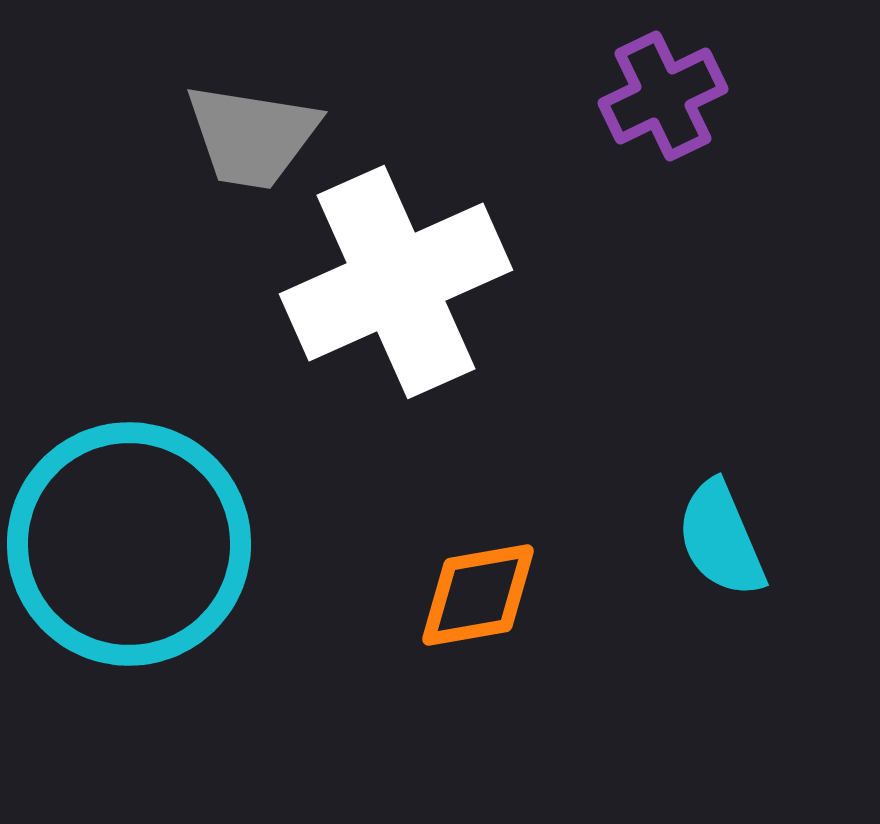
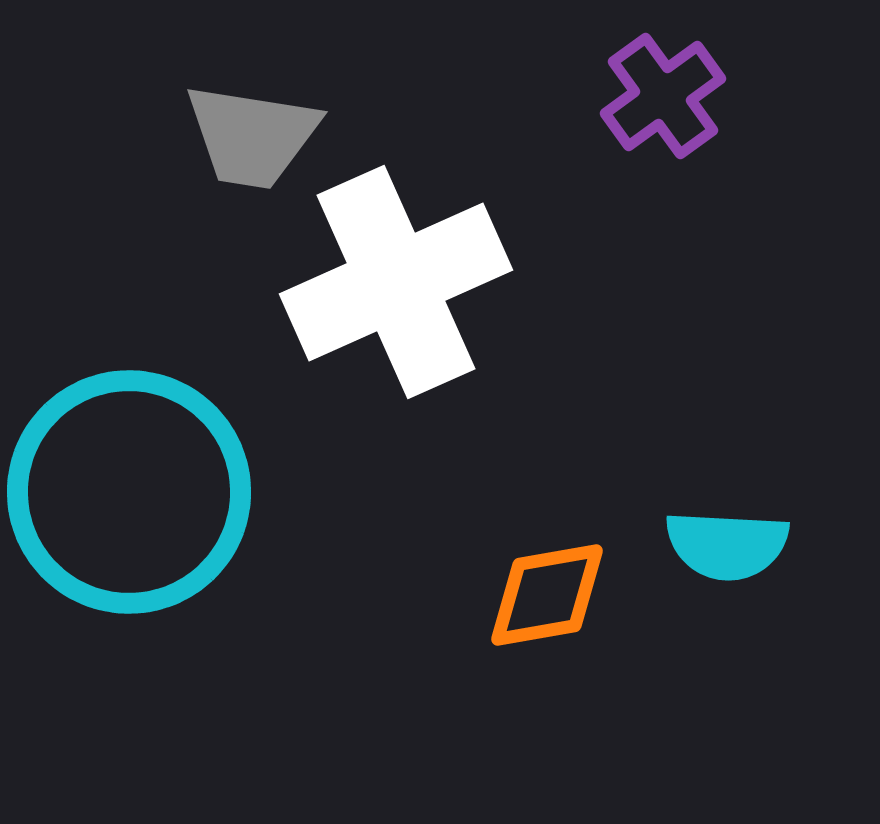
purple cross: rotated 10 degrees counterclockwise
cyan semicircle: moved 6 px right, 6 px down; rotated 64 degrees counterclockwise
cyan circle: moved 52 px up
orange diamond: moved 69 px right
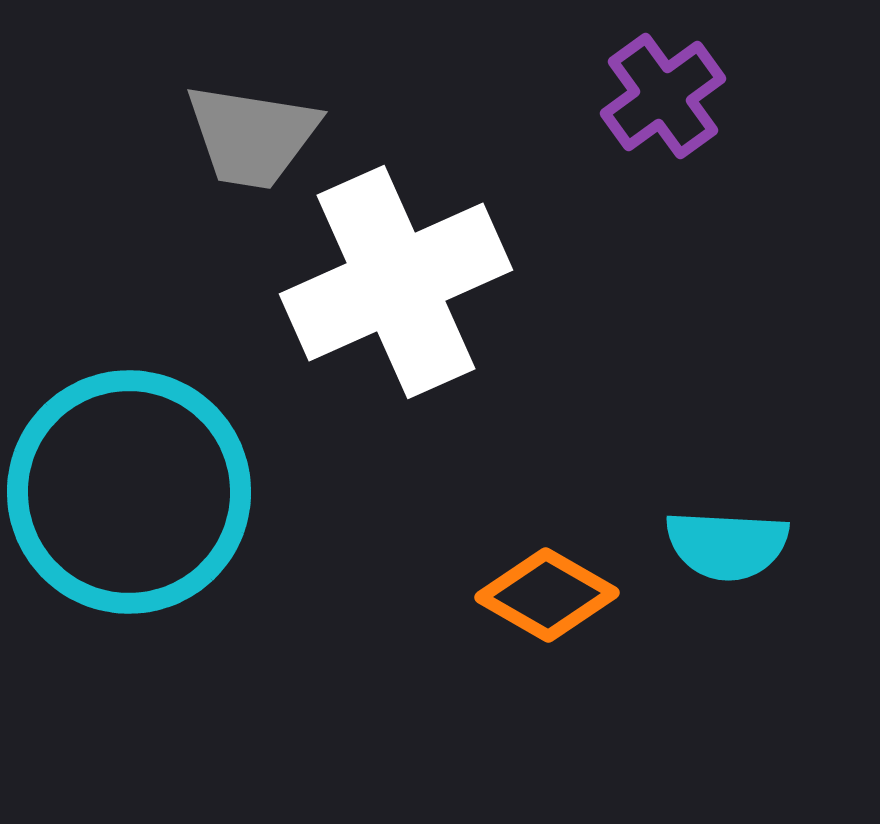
orange diamond: rotated 40 degrees clockwise
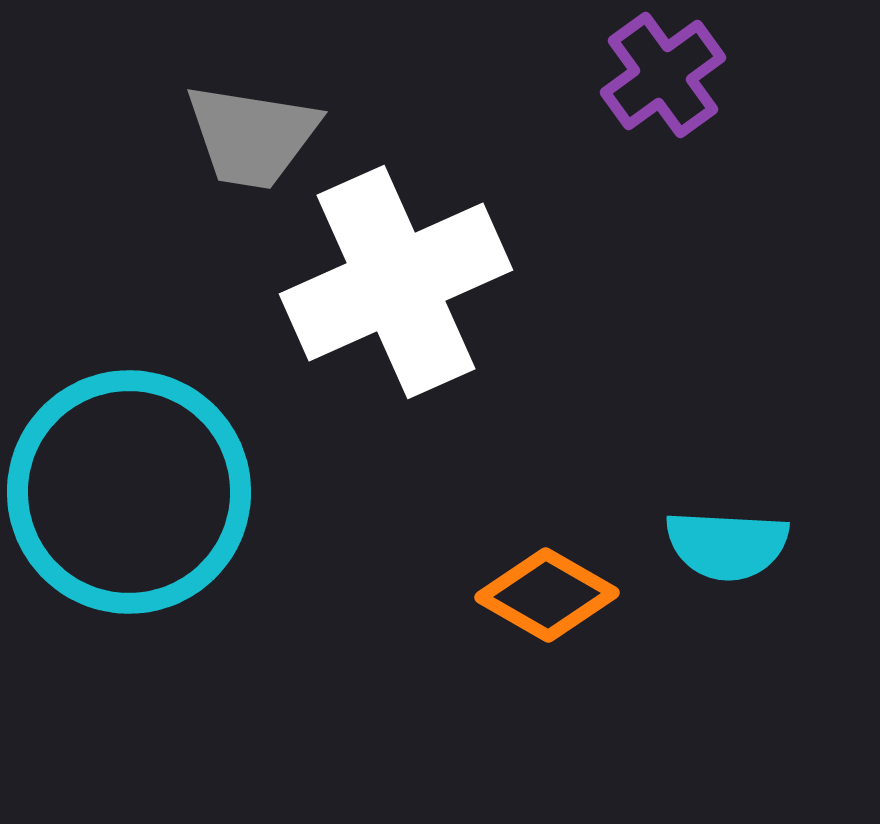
purple cross: moved 21 px up
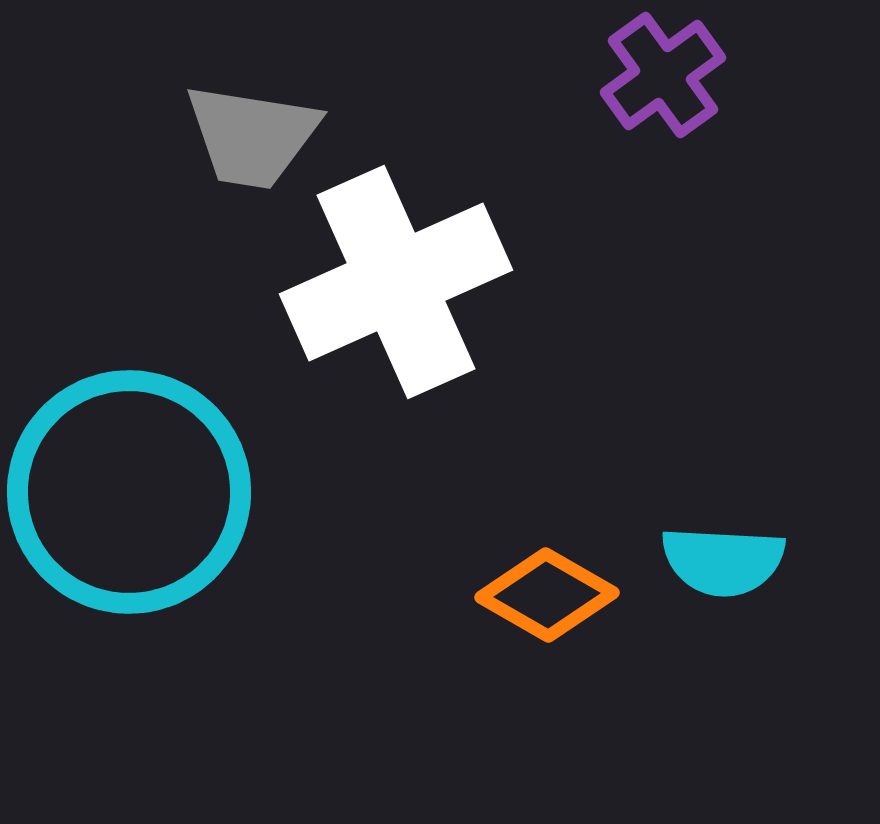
cyan semicircle: moved 4 px left, 16 px down
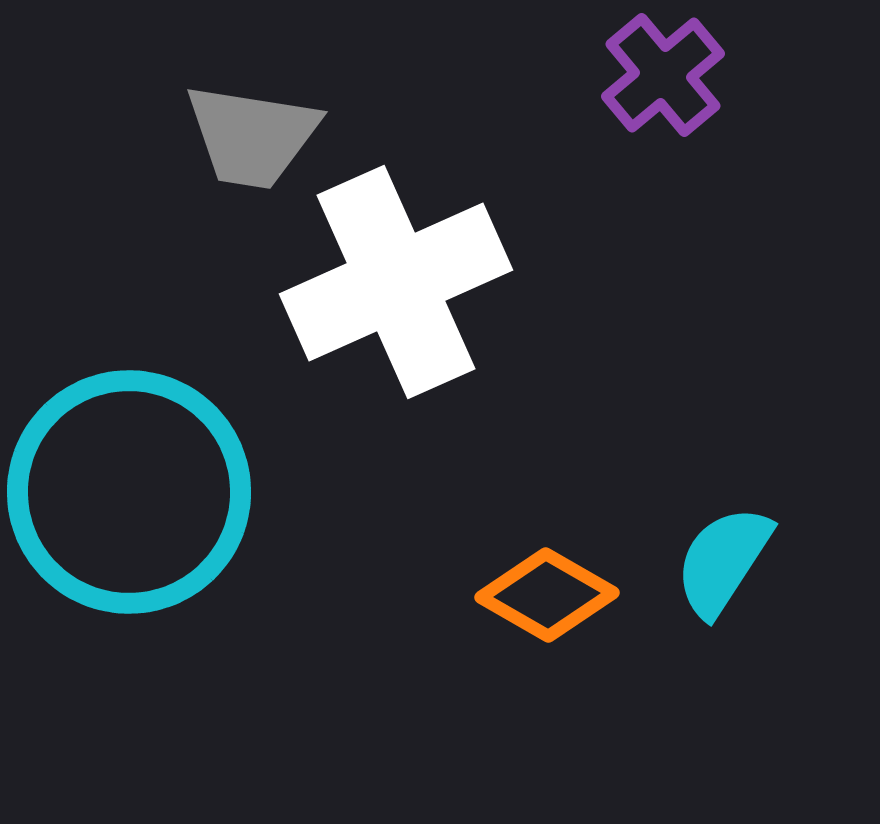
purple cross: rotated 4 degrees counterclockwise
cyan semicircle: rotated 120 degrees clockwise
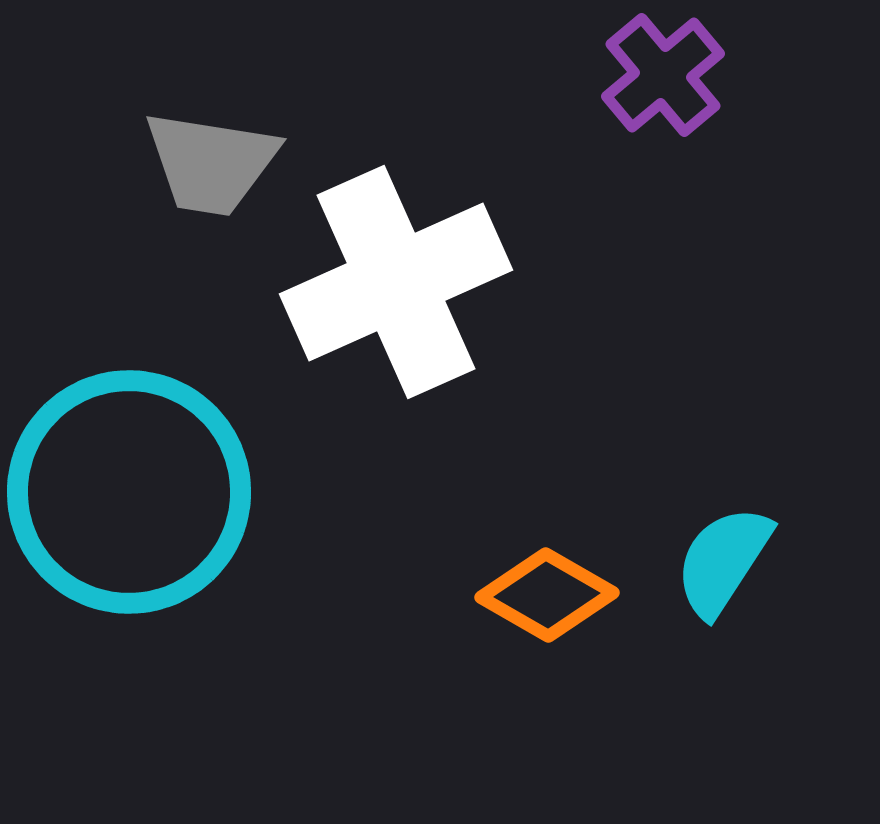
gray trapezoid: moved 41 px left, 27 px down
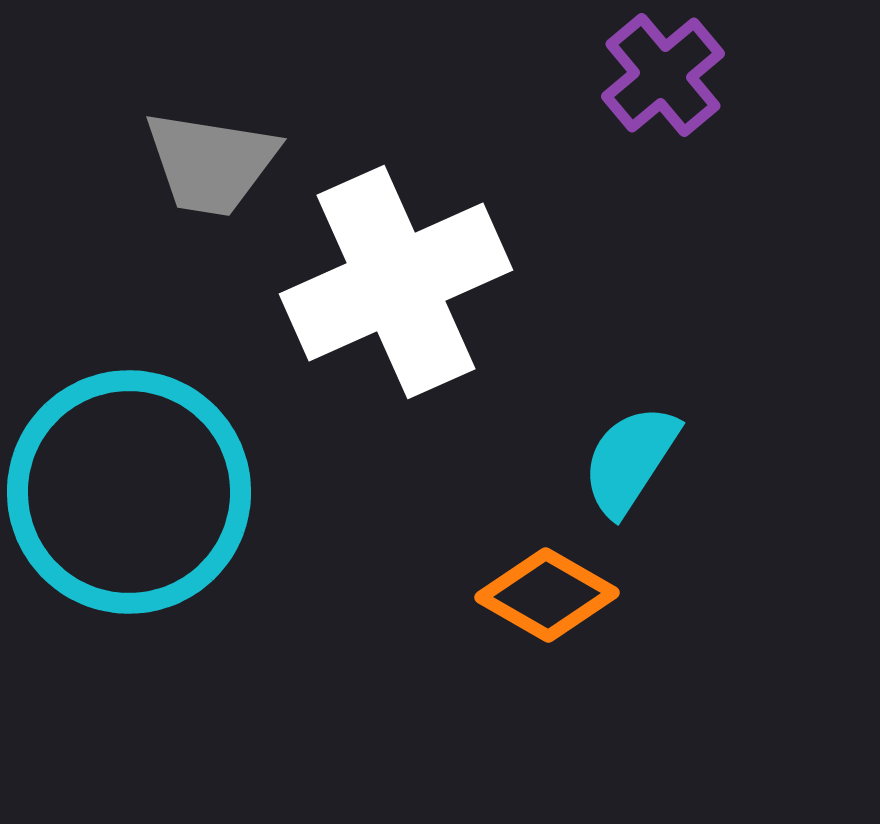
cyan semicircle: moved 93 px left, 101 px up
